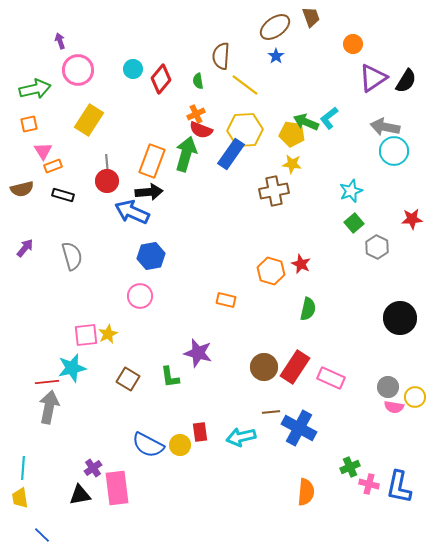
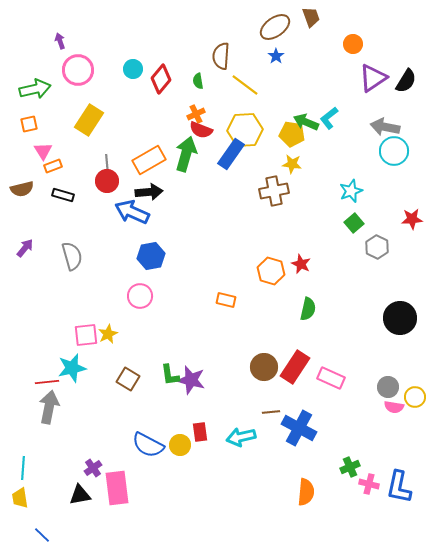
orange rectangle at (152, 161): moved 3 px left, 1 px up; rotated 40 degrees clockwise
purple star at (198, 353): moved 7 px left, 27 px down
green L-shape at (170, 377): moved 2 px up
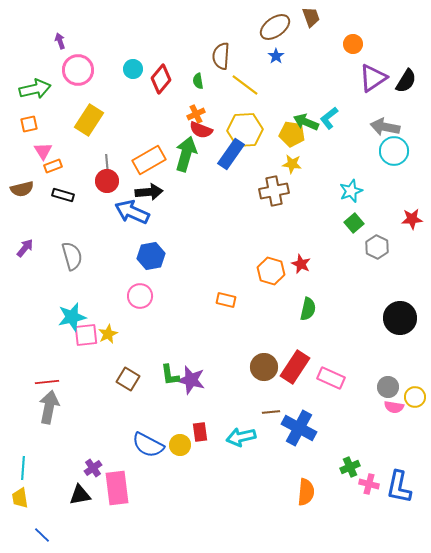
cyan star at (72, 368): moved 51 px up
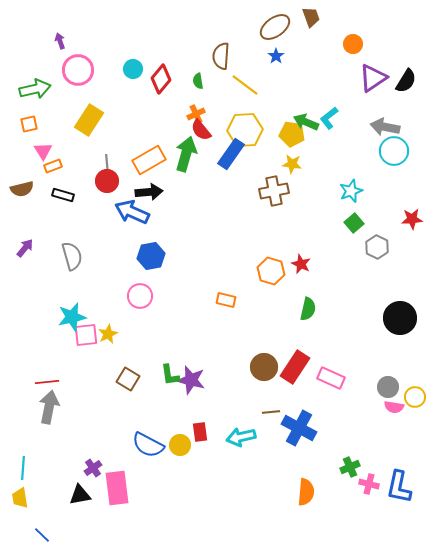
red semicircle at (201, 130): rotated 30 degrees clockwise
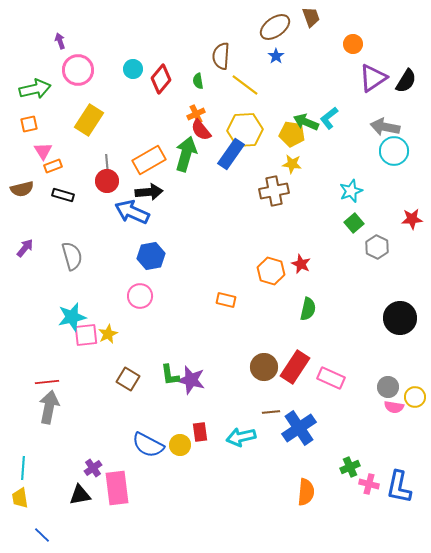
blue cross at (299, 428): rotated 28 degrees clockwise
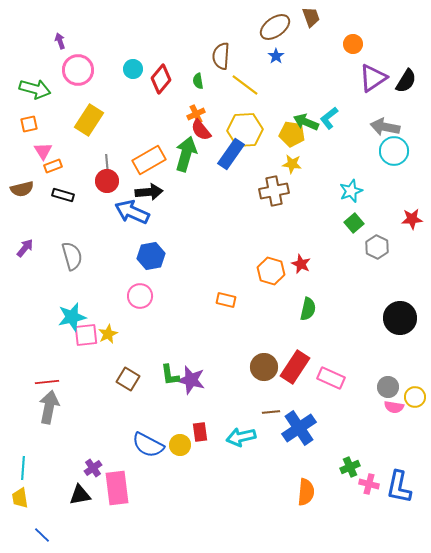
green arrow at (35, 89): rotated 28 degrees clockwise
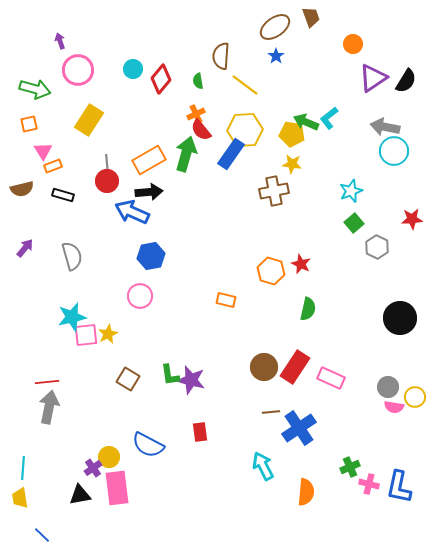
cyan arrow at (241, 437): moved 22 px right, 29 px down; rotated 76 degrees clockwise
yellow circle at (180, 445): moved 71 px left, 12 px down
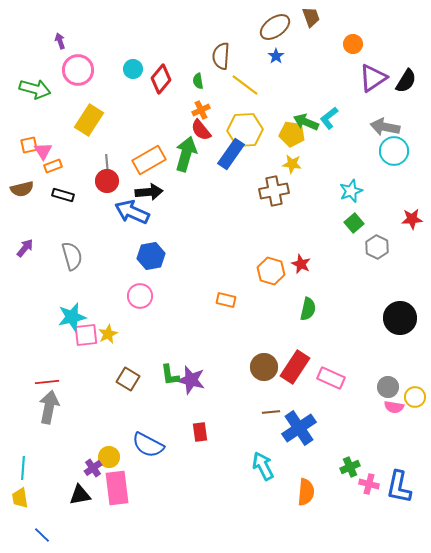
orange cross at (196, 114): moved 5 px right, 4 px up
orange square at (29, 124): moved 21 px down
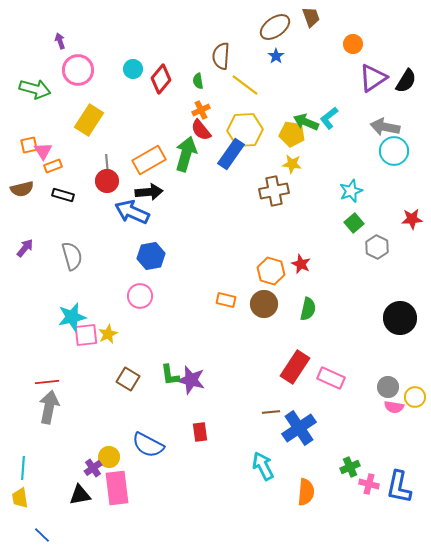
brown circle at (264, 367): moved 63 px up
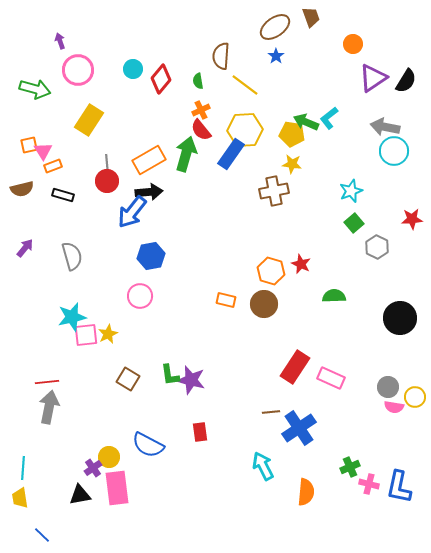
blue arrow at (132, 212): rotated 76 degrees counterclockwise
green semicircle at (308, 309): moved 26 px right, 13 px up; rotated 105 degrees counterclockwise
